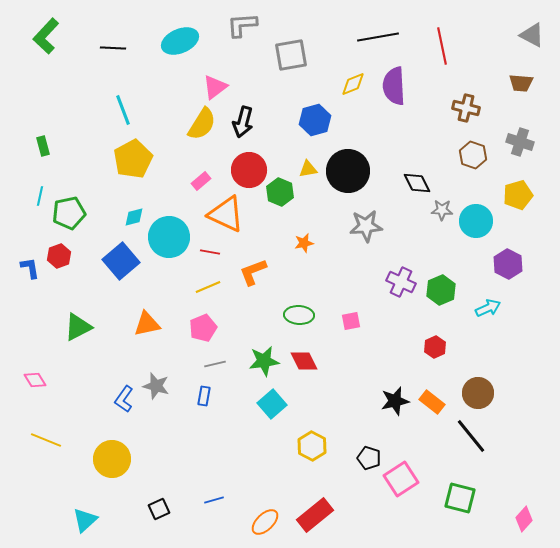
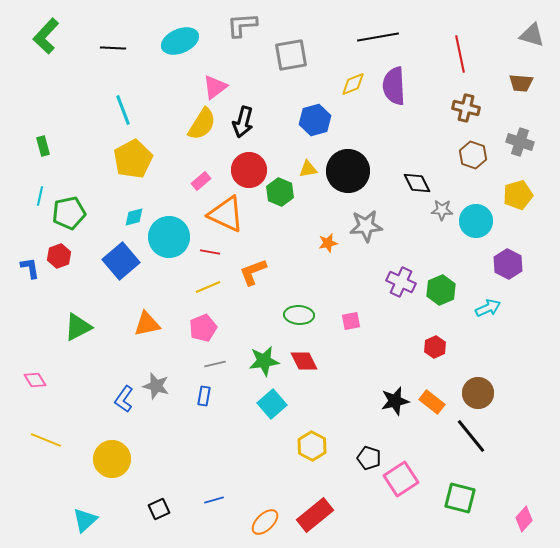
gray triangle at (532, 35): rotated 12 degrees counterclockwise
red line at (442, 46): moved 18 px right, 8 px down
orange star at (304, 243): moved 24 px right
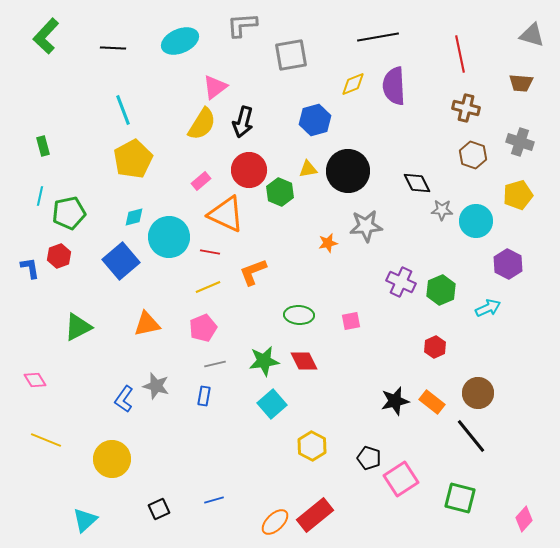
orange ellipse at (265, 522): moved 10 px right
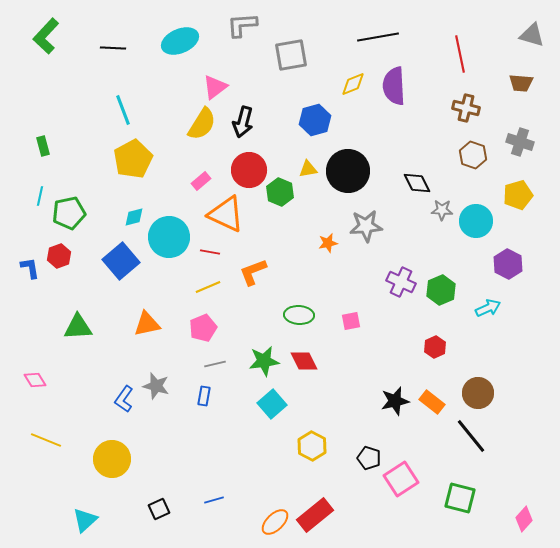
green triangle at (78, 327): rotated 24 degrees clockwise
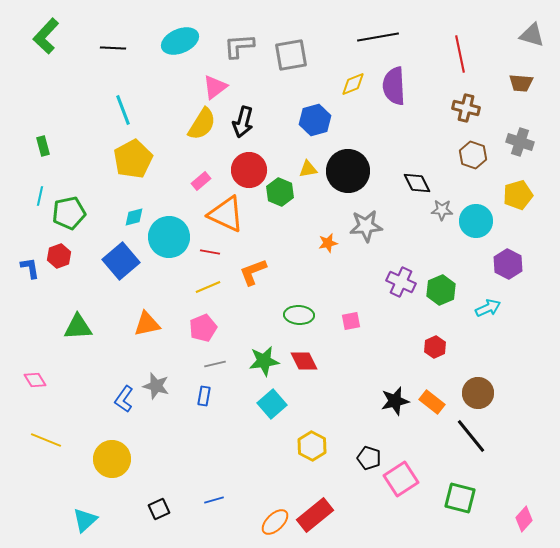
gray L-shape at (242, 25): moved 3 px left, 21 px down
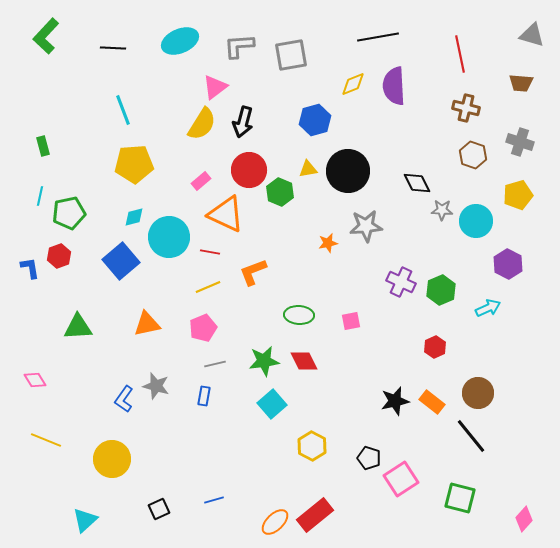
yellow pentagon at (133, 159): moved 1 px right, 5 px down; rotated 24 degrees clockwise
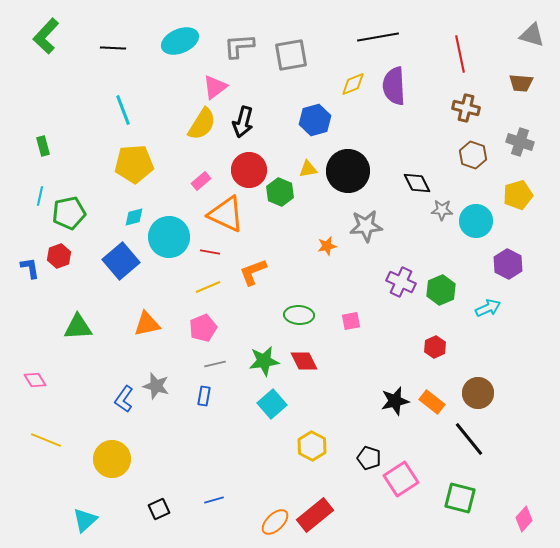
orange star at (328, 243): moved 1 px left, 3 px down
black line at (471, 436): moved 2 px left, 3 px down
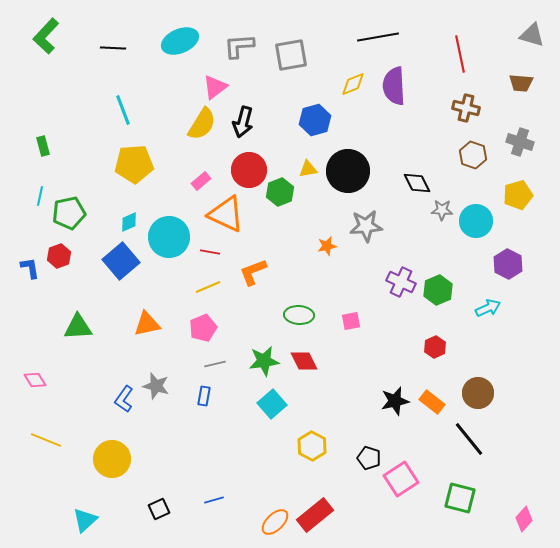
green hexagon at (280, 192): rotated 16 degrees clockwise
cyan diamond at (134, 217): moved 5 px left, 5 px down; rotated 10 degrees counterclockwise
green hexagon at (441, 290): moved 3 px left
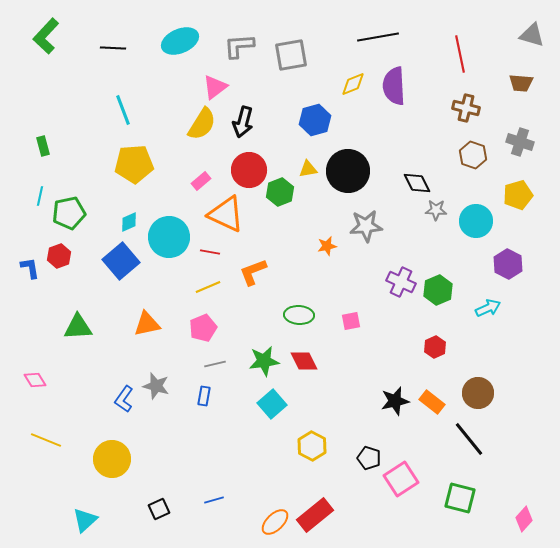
gray star at (442, 210): moved 6 px left
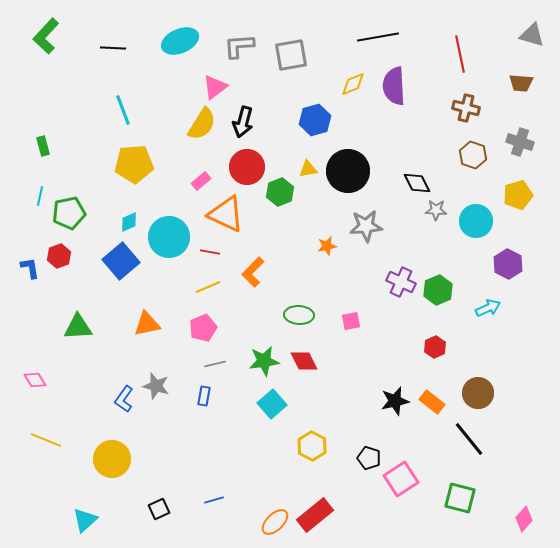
red circle at (249, 170): moved 2 px left, 3 px up
orange L-shape at (253, 272): rotated 24 degrees counterclockwise
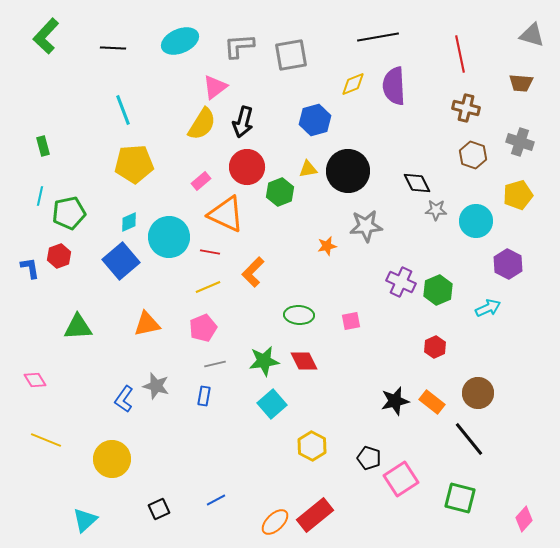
blue line at (214, 500): moved 2 px right; rotated 12 degrees counterclockwise
